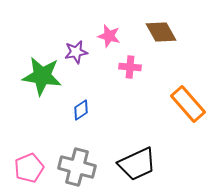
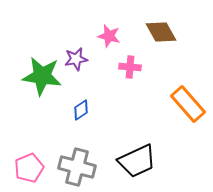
purple star: moved 7 px down
black trapezoid: moved 3 px up
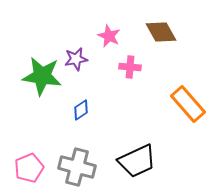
pink star: rotated 10 degrees clockwise
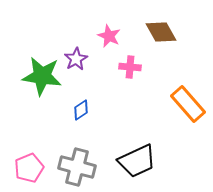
purple star: rotated 20 degrees counterclockwise
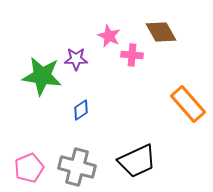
purple star: rotated 30 degrees clockwise
pink cross: moved 2 px right, 12 px up
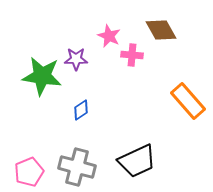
brown diamond: moved 2 px up
orange rectangle: moved 3 px up
pink pentagon: moved 4 px down
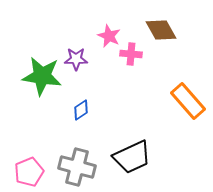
pink cross: moved 1 px left, 1 px up
black trapezoid: moved 5 px left, 4 px up
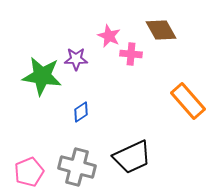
blue diamond: moved 2 px down
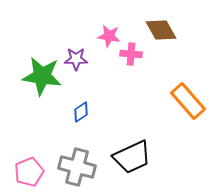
pink star: rotated 15 degrees counterclockwise
